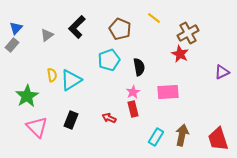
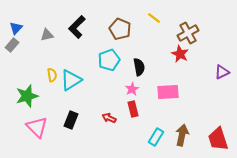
gray triangle: rotated 24 degrees clockwise
pink star: moved 1 px left, 3 px up
green star: rotated 15 degrees clockwise
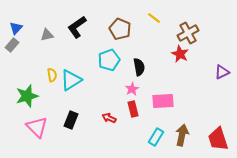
black L-shape: rotated 10 degrees clockwise
pink rectangle: moved 5 px left, 9 px down
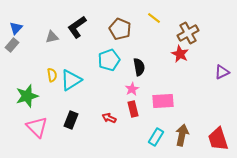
gray triangle: moved 5 px right, 2 px down
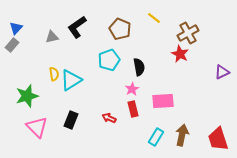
yellow semicircle: moved 2 px right, 1 px up
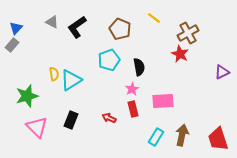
gray triangle: moved 15 px up; rotated 40 degrees clockwise
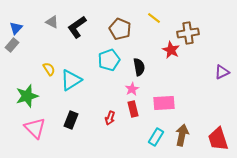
brown cross: rotated 20 degrees clockwise
red star: moved 9 px left, 4 px up
yellow semicircle: moved 5 px left, 5 px up; rotated 24 degrees counterclockwise
pink rectangle: moved 1 px right, 2 px down
red arrow: moved 1 px right; rotated 96 degrees counterclockwise
pink triangle: moved 2 px left, 1 px down
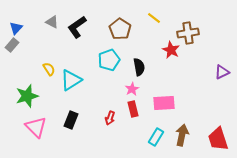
brown pentagon: rotated 10 degrees clockwise
pink triangle: moved 1 px right, 1 px up
